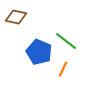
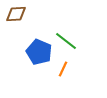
brown diamond: moved 3 px up; rotated 15 degrees counterclockwise
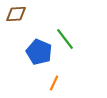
green line: moved 1 px left, 2 px up; rotated 15 degrees clockwise
orange line: moved 9 px left, 14 px down
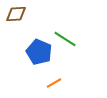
green line: rotated 20 degrees counterclockwise
orange line: rotated 35 degrees clockwise
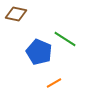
brown diamond: rotated 15 degrees clockwise
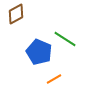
brown diamond: rotated 40 degrees counterclockwise
orange line: moved 4 px up
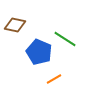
brown diamond: moved 1 px left, 11 px down; rotated 40 degrees clockwise
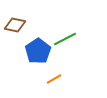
green line: rotated 60 degrees counterclockwise
blue pentagon: moved 1 px left, 1 px up; rotated 15 degrees clockwise
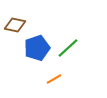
green line: moved 3 px right, 9 px down; rotated 15 degrees counterclockwise
blue pentagon: moved 1 px left, 3 px up; rotated 15 degrees clockwise
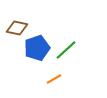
brown diamond: moved 2 px right, 3 px down
green line: moved 2 px left, 2 px down
